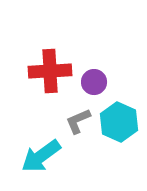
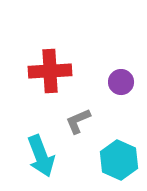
purple circle: moved 27 px right
cyan hexagon: moved 38 px down
cyan arrow: rotated 75 degrees counterclockwise
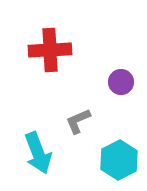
red cross: moved 21 px up
cyan arrow: moved 3 px left, 3 px up
cyan hexagon: rotated 9 degrees clockwise
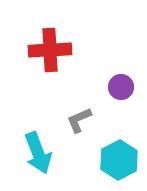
purple circle: moved 5 px down
gray L-shape: moved 1 px right, 1 px up
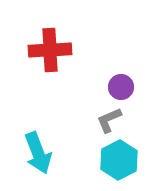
gray L-shape: moved 30 px right
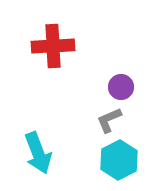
red cross: moved 3 px right, 4 px up
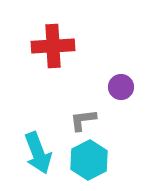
gray L-shape: moved 26 px left; rotated 16 degrees clockwise
cyan hexagon: moved 30 px left
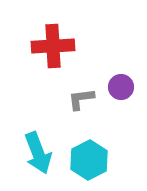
gray L-shape: moved 2 px left, 21 px up
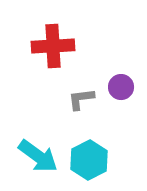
cyan arrow: moved 3 px down; rotated 33 degrees counterclockwise
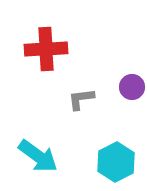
red cross: moved 7 px left, 3 px down
purple circle: moved 11 px right
cyan hexagon: moved 27 px right, 2 px down
